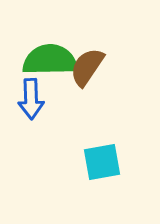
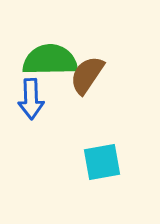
brown semicircle: moved 8 px down
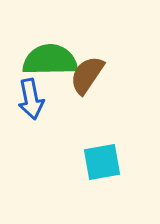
blue arrow: rotated 9 degrees counterclockwise
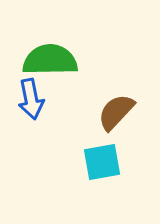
brown semicircle: moved 29 px right, 37 px down; rotated 9 degrees clockwise
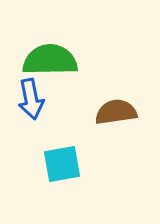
brown semicircle: rotated 39 degrees clockwise
cyan square: moved 40 px left, 2 px down
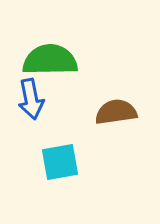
cyan square: moved 2 px left, 2 px up
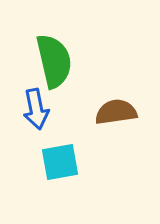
green semicircle: moved 4 px right, 1 px down; rotated 78 degrees clockwise
blue arrow: moved 5 px right, 10 px down
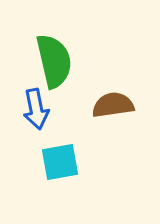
brown semicircle: moved 3 px left, 7 px up
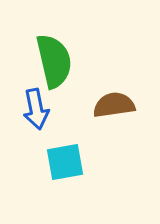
brown semicircle: moved 1 px right
cyan square: moved 5 px right
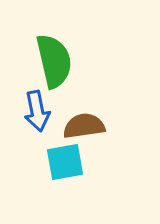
brown semicircle: moved 30 px left, 21 px down
blue arrow: moved 1 px right, 2 px down
